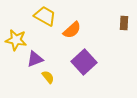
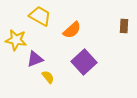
yellow trapezoid: moved 5 px left
brown rectangle: moved 3 px down
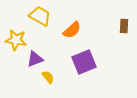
purple square: rotated 20 degrees clockwise
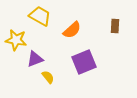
brown rectangle: moved 9 px left
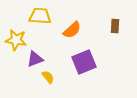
yellow trapezoid: rotated 25 degrees counterclockwise
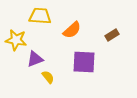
brown rectangle: moved 3 px left, 9 px down; rotated 56 degrees clockwise
purple square: rotated 25 degrees clockwise
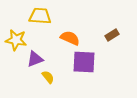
orange semicircle: moved 2 px left, 8 px down; rotated 114 degrees counterclockwise
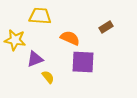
brown rectangle: moved 6 px left, 8 px up
yellow star: moved 1 px left
purple square: moved 1 px left
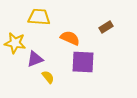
yellow trapezoid: moved 1 px left, 1 px down
yellow star: moved 3 px down
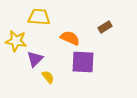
brown rectangle: moved 1 px left
yellow star: moved 1 px right, 2 px up
purple triangle: rotated 24 degrees counterclockwise
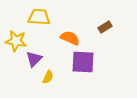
purple triangle: moved 1 px left
yellow semicircle: rotated 64 degrees clockwise
